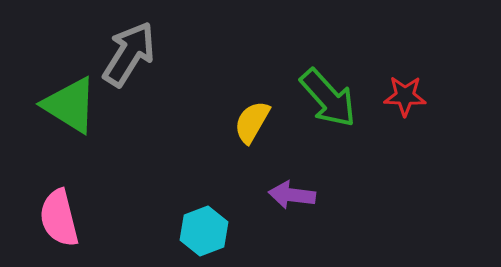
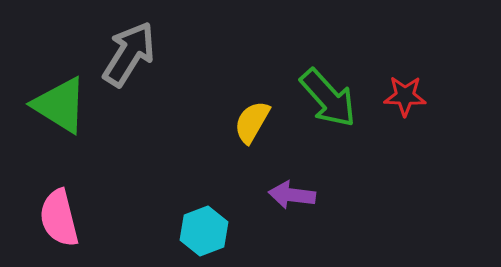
green triangle: moved 10 px left
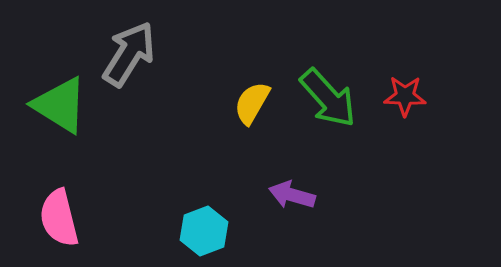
yellow semicircle: moved 19 px up
purple arrow: rotated 9 degrees clockwise
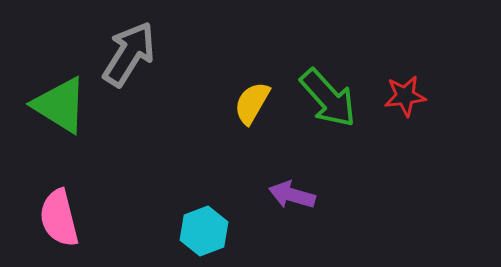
red star: rotated 9 degrees counterclockwise
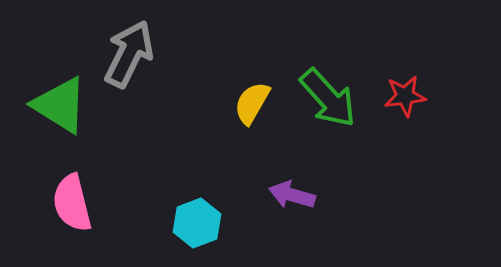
gray arrow: rotated 6 degrees counterclockwise
pink semicircle: moved 13 px right, 15 px up
cyan hexagon: moved 7 px left, 8 px up
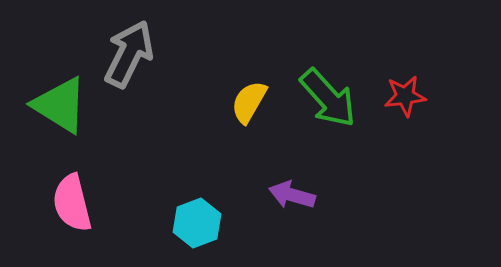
yellow semicircle: moved 3 px left, 1 px up
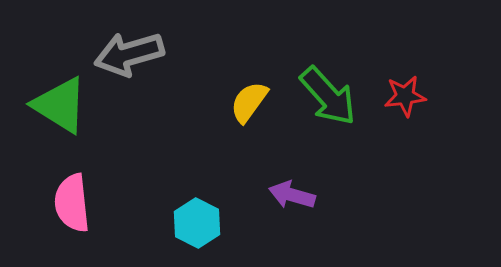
gray arrow: rotated 132 degrees counterclockwise
green arrow: moved 2 px up
yellow semicircle: rotated 6 degrees clockwise
pink semicircle: rotated 8 degrees clockwise
cyan hexagon: rotated 12 degrees counterclockwise
